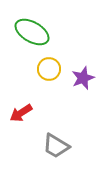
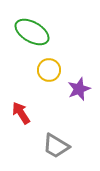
yellow circle: moved 1 px down
purple star: moved 4 px left, 11 px down
red arrow: rotated 90 degrees clockwise
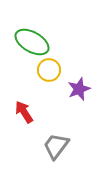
green ellipse: moved 10 px down
red arrow: moved 3 px right, 1 px up
gray trapezoid: rotated 96 degrees clockwise
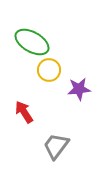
purple star: rotated 15 degrees clockwise
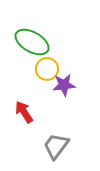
yellow circle: moved 2 px left, 1 px up
purple star: moved 15 px left, 4 px up
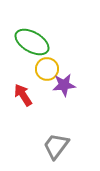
red arrow: moved 1 px left, 17 px up
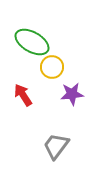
yellow circle: moved 5 px right, 2 px up
purple star: moved 8 px right, 9 px down
